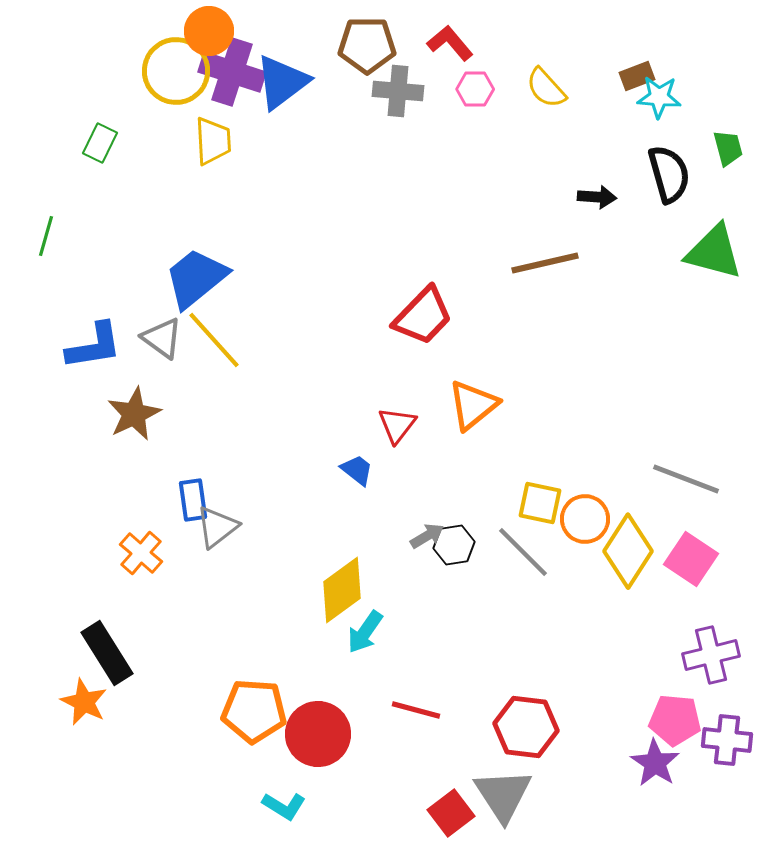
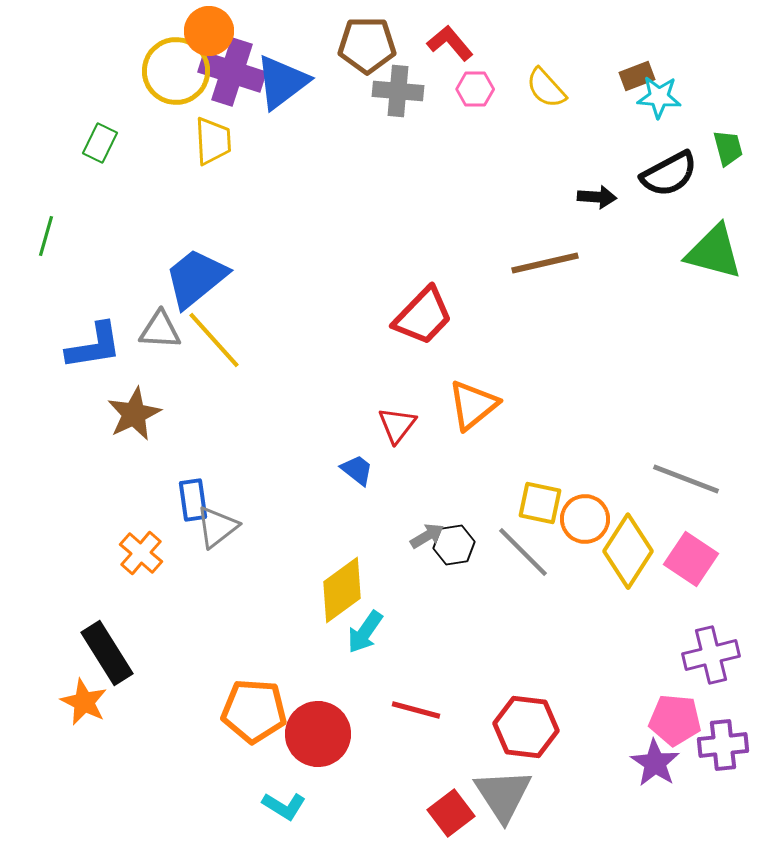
black semicircle at (669, 174): rotated 78 degrees clockwise
gray triangle at (162, 338): moved 2 px left, 8 px up; rotated 33 degrees counterclockwise
purple cross at (727, 740): moved 4 px left, 5 px down; rotated 12 degrees counterclockwise
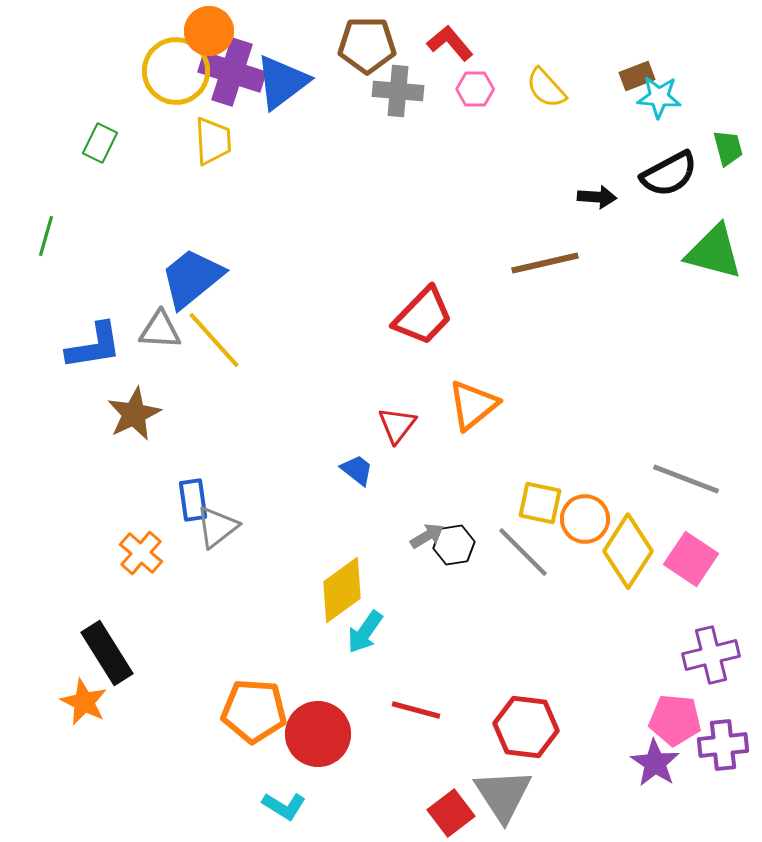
blue trapezoid at (196, 278): moved 4 px left
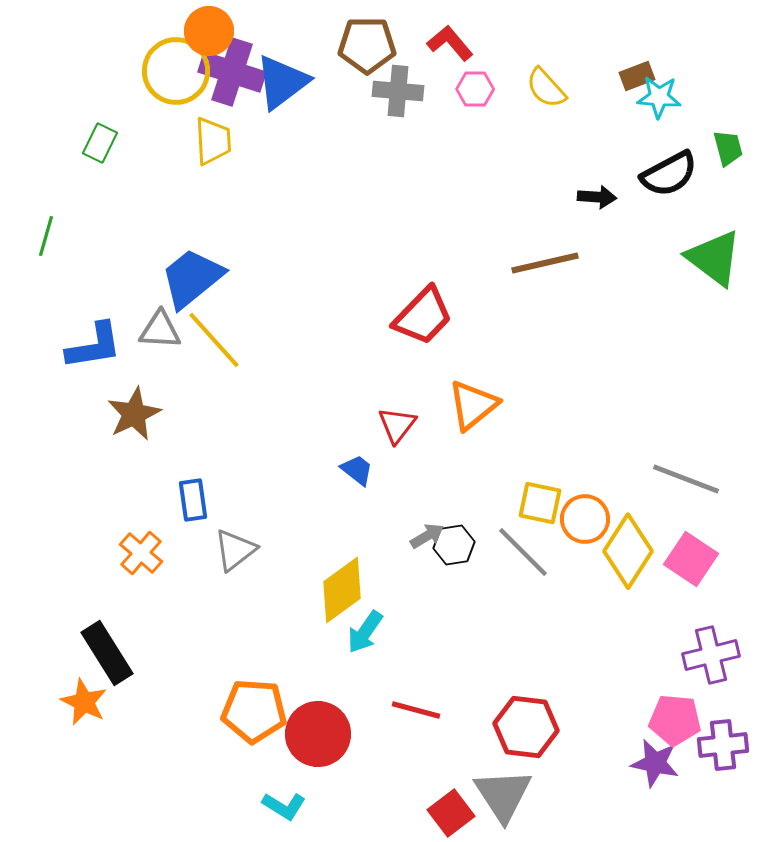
green triangle at (714, 252): moved 6 px down; rotated 22 degrees clockwise
gray triangle at (217, 527): moved 18 px right, 23 px down
purple star at (655, 763): rotated 21 degrees counterclockwise
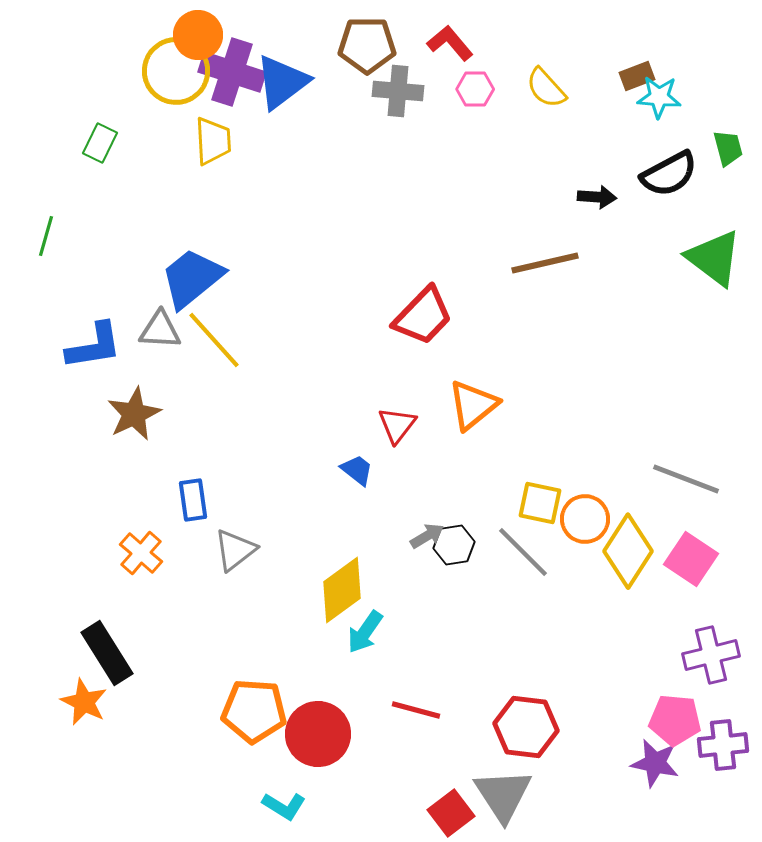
orange circle at (209, 31): moved 11 px left, 4 px down
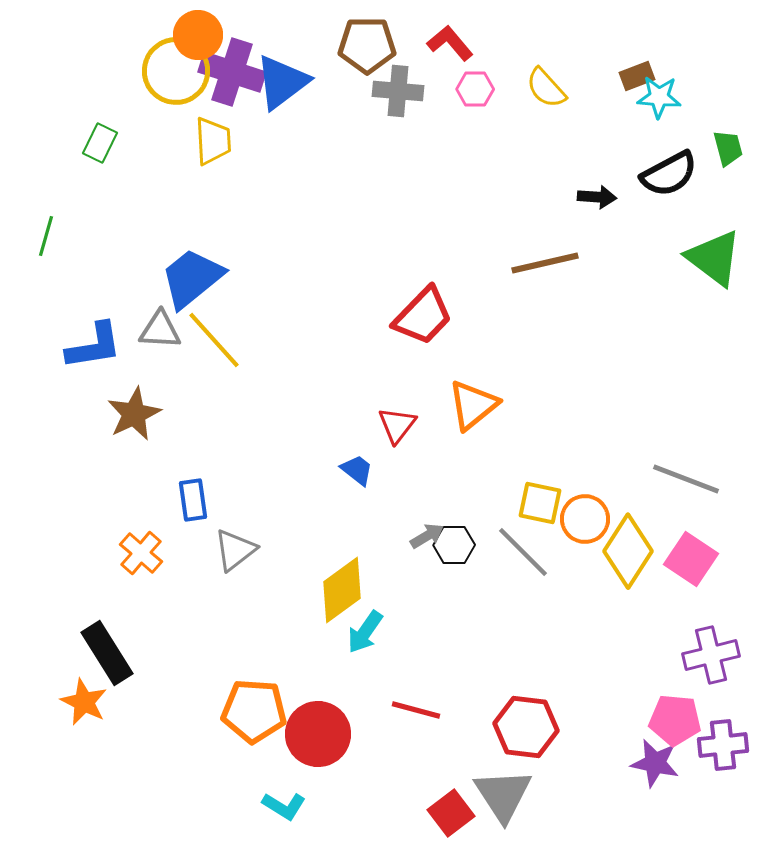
black hexagon at (454, 545): rotated 9 degrees clockwise
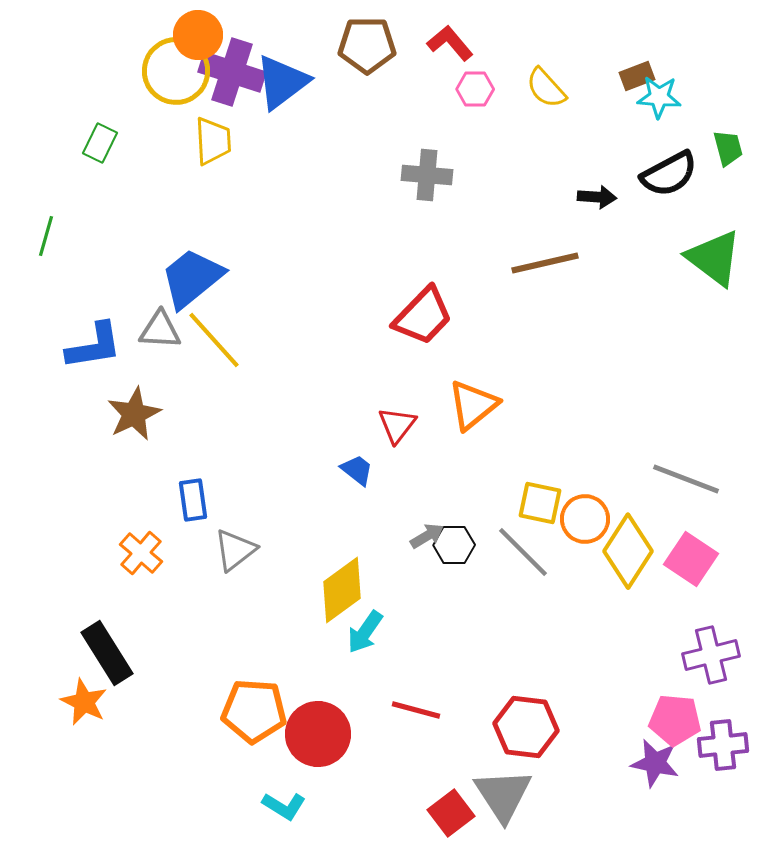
gray cross at (398, 91): moved 29 px right, 84 px down
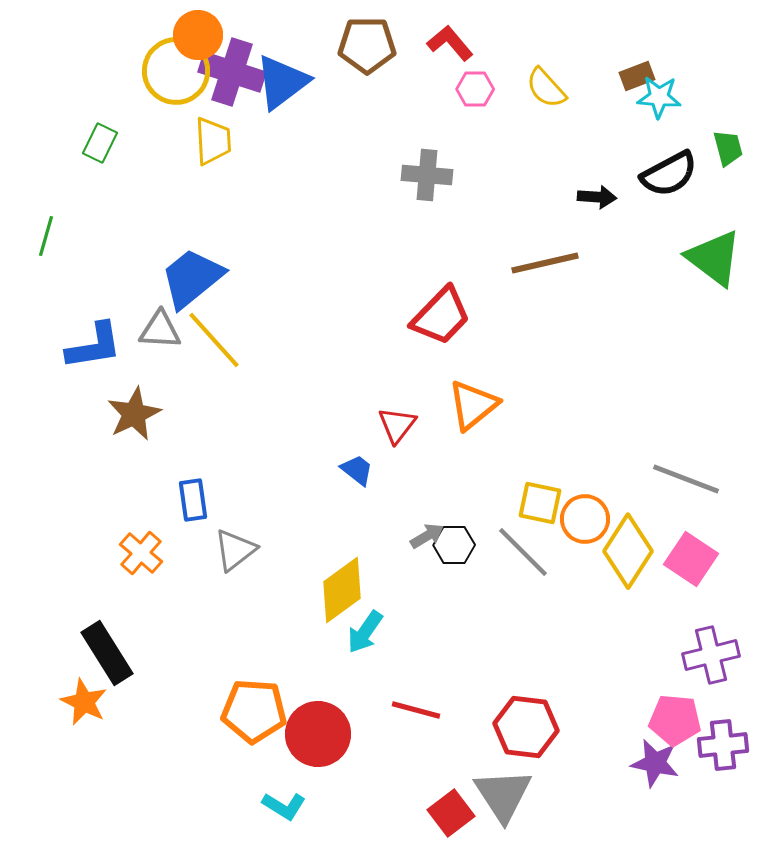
red trapezoid at (423, 316): moved 18 px right
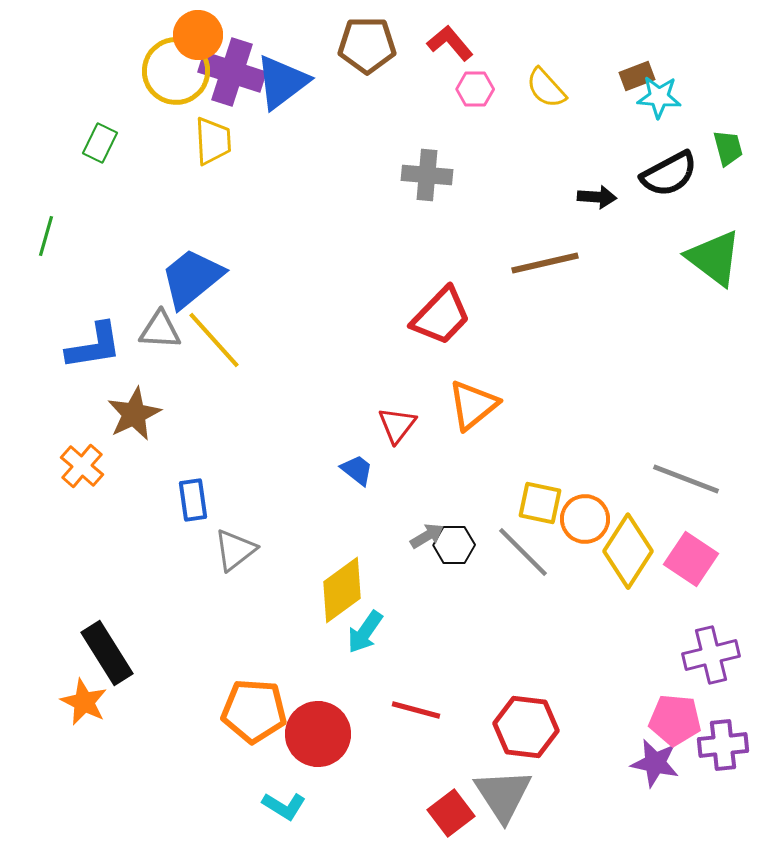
orange cross at (141, 553): moved 59 px left, 87 px up
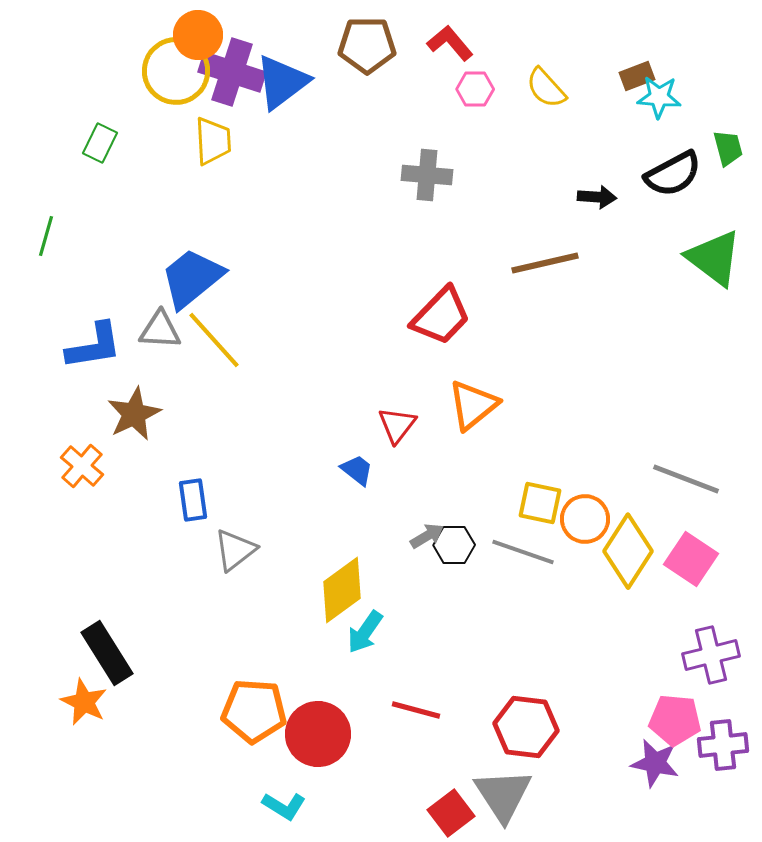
black semicircle at (669, 174): moved 4 px right
gray line at (523, 552): rotated 26 degrees counterclockwise
